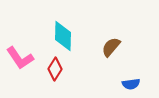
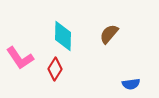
brown semicircle: moved 2 px left, 13 px up
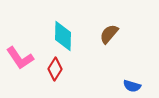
blue semicircle: moved 1 px right, 2 px down; rotated 24 degrees clockwise
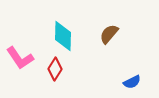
blue semicircle: moved 4 px up; rotated 42 degrees counterclockwise
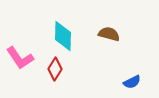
brown semicircle: rotated 65 degrees clockwise
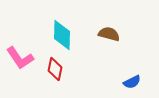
cyan diamond: moved 1 px left, 1 px up
red diamond: rotated 20 degrees counterclockwise
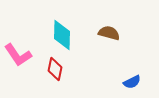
brown semicircle: moved 1 px up
pink L-shape: moved 2 px left, 3 px up
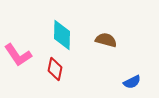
brown semicircle: moved 3 px left, 7 px down
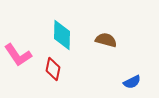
red diamond: moved 2 px left
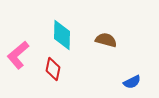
pink L-shape: rotated 84 degrees clockwise
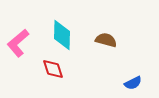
pink L-shape: moved 12 px up
red diamond: rotated 30 degrees counterclockwise
blue semicircle: moved 1 px right, 1 px down
